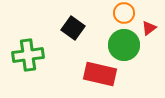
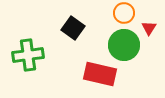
red triangle: rotated 21 degrees counterclockwise
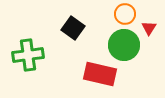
orange circle: moved 1 px right, 1 px down
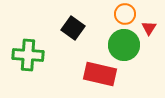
green cross: rotated 12 degrees clockwise
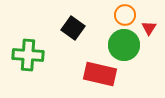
orange circle: moved 1 px down
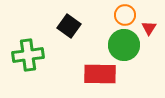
black square: moved 4 px left, 2 px up
green cross: rotated 12 degrees counterclockwise
red rectangle: rotated 12 degrees counterclockwise
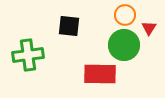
black square: rotated 30 degrees counterclockwise
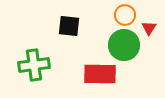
green cross: moved 6 px right, 10 px down
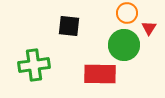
orange circle: moved 2 px right, 2 px up
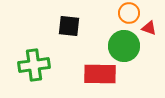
orange circle: moved 2 px right
red triangle: rotated 42 degrees counterclockwise
green circle: moved 1 px down
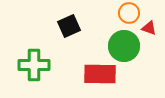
black square: rotated 30 degrees counterclockwise
green cross: rotated 8 degrees clockwise
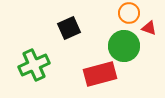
black square: moved 2 px down
green cross: rotated 24 degrees counterclockwise
red rectangle: rotated 16 degrees counterclockwise
